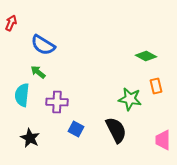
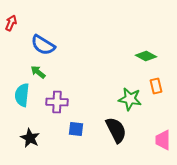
blue square: rotated 21 degrees counterclockwise
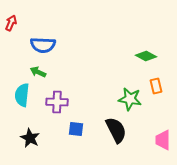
blue semicircle: rotated 30 degrees counterclockwise
green arrow: rotated 14 degrees counterclockwise
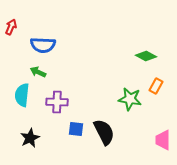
red arrow: moved 4 px down
orange rectangle: rotated 42 degrees clockwise
black semicircle: moved 12 px left, 2 px down
black star: rotated 18 degrees clockwise
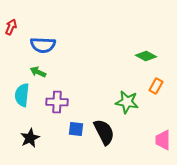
green star: moved 3 px left, 3 px down
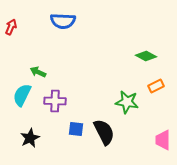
blue semicircle: moved 20 px right, 24 px up
orange rectangle: rotated 35 degrees clockwise
cyan semicircle: rotated 20 degrees clockwise
purple cross: moved 2 px left, 1 px up
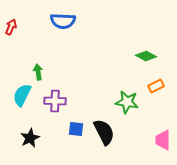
green arrow: rotated 56 degrees clockwise
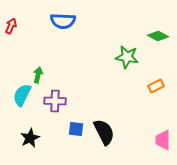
red arrow: moved 1 px up
green diamond: moved 12 px right, 20 px up
green arrow: moved 3 px down; rotated 21 degrees clockwise
green star: moved 45 px up
